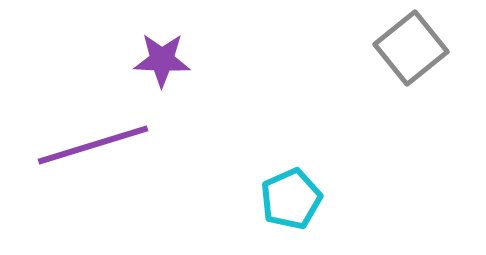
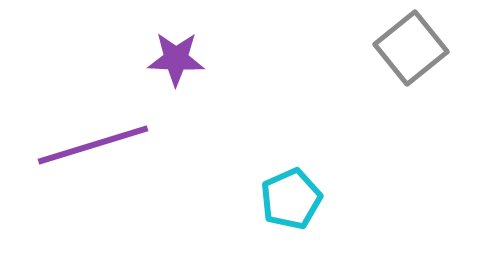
purple star: moved 14 px right, 1 px up
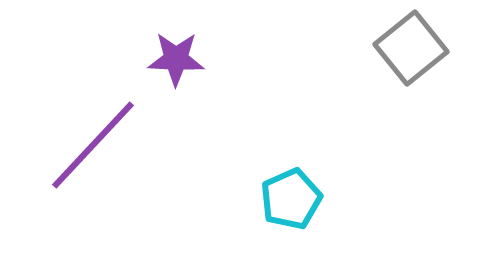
purple line: rotated 30 degrees counterclockwise
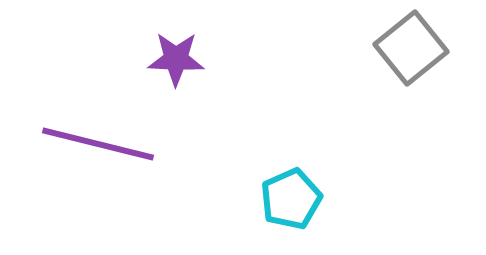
purple line: moved 5 px right, 1 px up; rotated 61 degrees clockwise
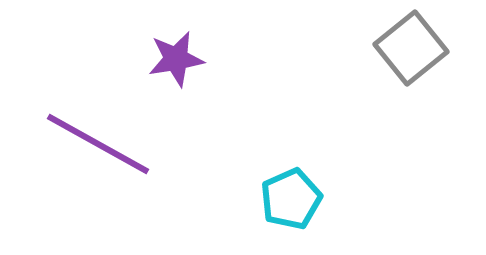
purple star: rotated 12 degrees counterclockwise
purple line: rotated 15 degrees clockwise
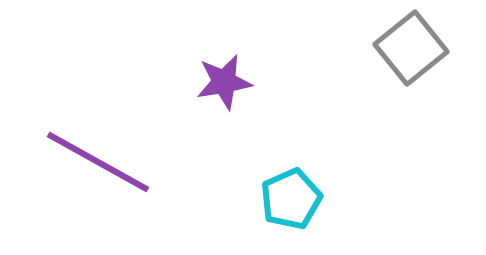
purple star: moved 48 px right, 23 px down
purple line: moved 18 px down
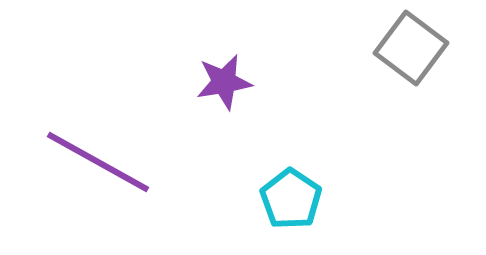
gray square: rotated 14 degrees counterclockwise
cyan pentagon: rotated 14 degrees counterclockwise
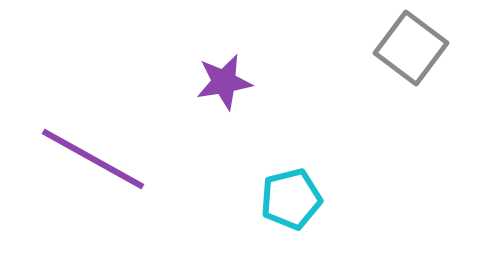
purple line: moved 5 px left, 3 px up
cyan pentagon: rotated 24 degrees clockwise
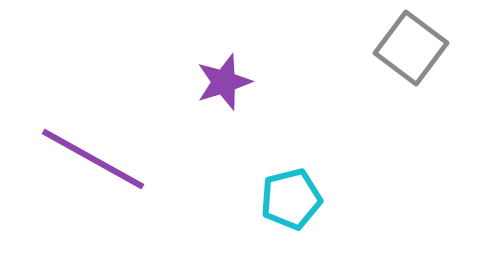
purple star: rotated 8 degrees counterclockwise
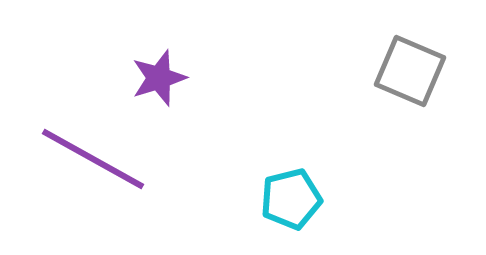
gray square: moved 1 px left, 23 px down; rotated 14 degrees counterclockwise
purple star: moved 65 px left, 4 px up
